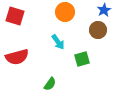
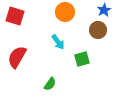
red semicircle: rotated 135 degrees clockwise
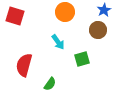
red semicircle: moved 7 px right, 8 px down; rotated 15 degrees counterclockwise
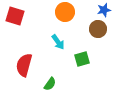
blue star: rotated 16 degrees clockwise
brown circle: moved 1 px up
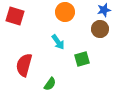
brown circle: moved 2 px right
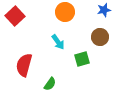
red square: rotated 30 degrees clockwise
brown circle: moved 8 px down
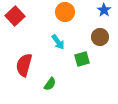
blue star: rotated 24 degrees counterclockwise
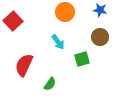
blue star: moved 4 px left; rotated 24 degrees counterclockwise
red square: moved 2 px left, 5 px down
red semicircle: rotated 10 degrees clockwise
